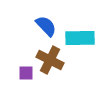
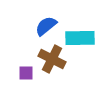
blue semicircle: rotated 85 degrees counterclockwise
brown cross: moved 2 px right, 1 px up
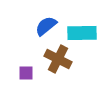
cyan rectangle: moved 2 px right, 5 px up
brown cross: moved 6 px right
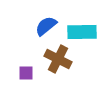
cyan rectangle: moved 1 px up
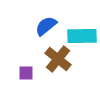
cyan rectangle: moved 4 px down
brown cross: rotated 12 degrees clockwise
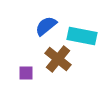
cyan rectangle: rotated 12 degrees clockwise
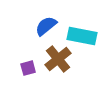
brown cross: rotated 12 degrees clockwise
purple square: moved 2 px right, 5 px up; rotated 14 degrees counterclockwise
